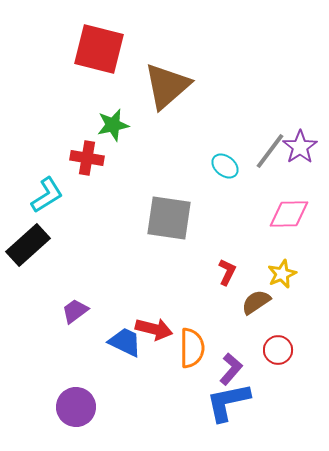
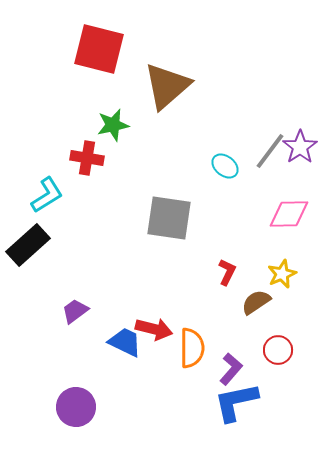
blue L-shape: moved 8 px right
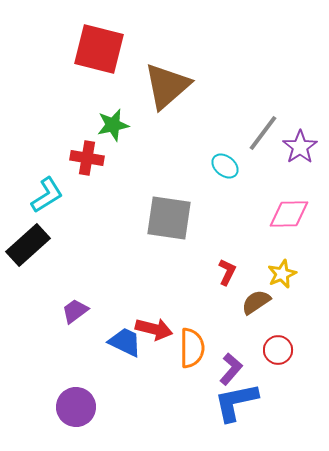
gray line: moved 7 px left, 18 px up
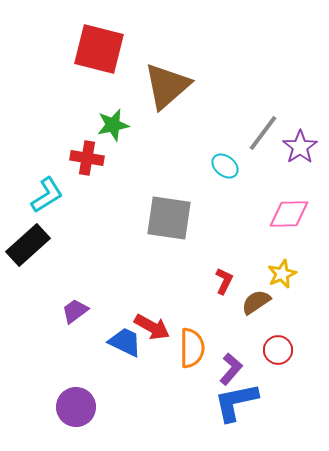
red L-shape: moved 3 px left, 9 px down
red arrow: moved 2 px left, 2 px up; rotated 15 degrees clockwise
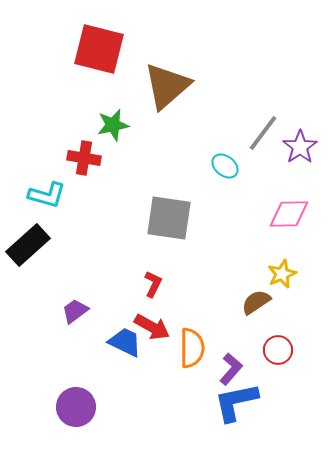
red cross: moved 3 px left
cyan L-shape: rotated 48 degrees clockwise
red L-shape: moved 71 px left, 3 px down
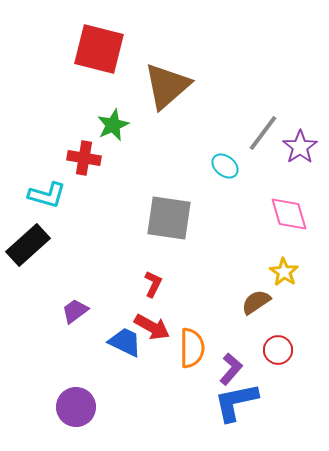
green star: rotated 12 degrees counterclockwise
pink diamond: rotated 75 degrees clockwise
yellow star: moved 2 px right, 2 px up; rotated 16 degrees counterclockwise
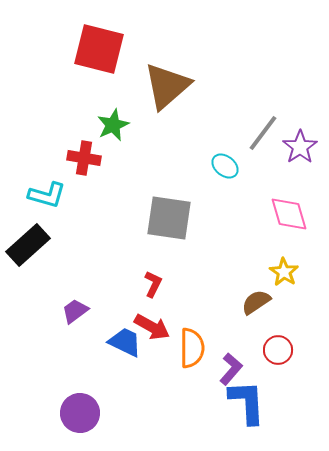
blue L-shape: moved 11 px right; rotated 99 degrees clockwise
purple circle: moved 4 px right, 6 px down
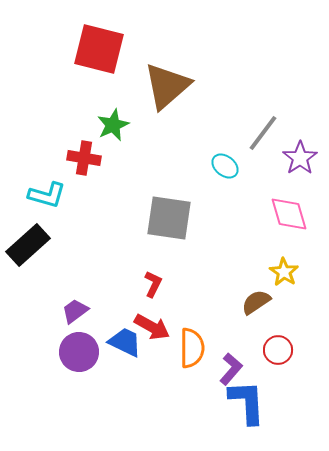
purple star: moved 11 px down
purple circle: moved 1 px left, 61 px up
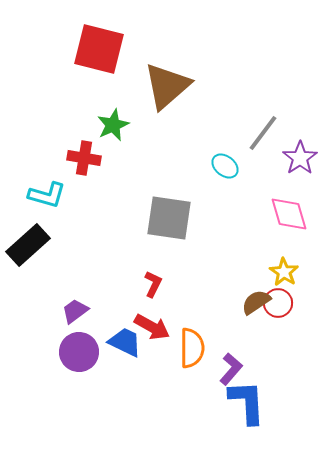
red circle: moved 47 px up
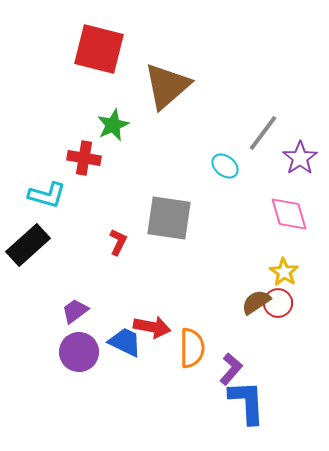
red L-shape: moved 35 px left, 42 px up
red arrow: rotated 18 degrees counterclockwise
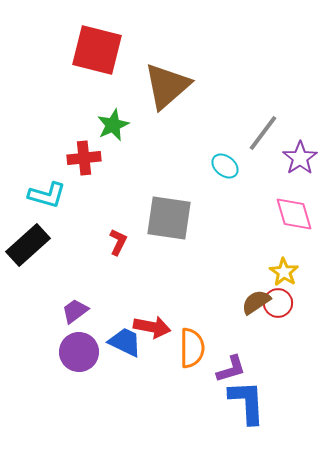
red square: moved 2 px left, 1 px down
red cross: rotated 16 degrees counterclockwise
pink diamond: moved 5 px right
purple L-shape: rotated 32 degrees clockwise
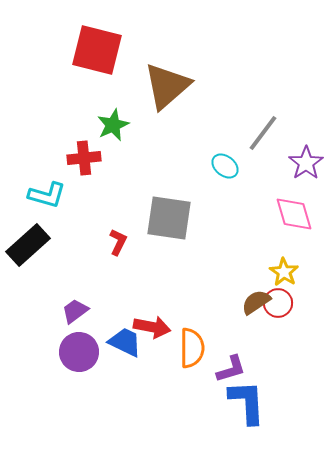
purple star: moved 6 px right, 5 px down
